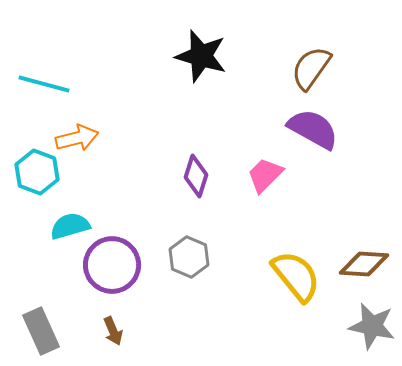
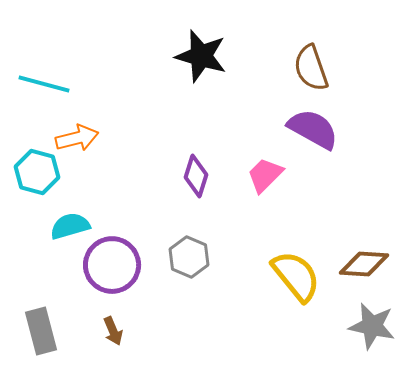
brown semicircle: rotated 54 degrees counterclockwise
cyan hexagon: rotated 6 degrees counterclockwise
gray rectangle: rotated 9 degrees clockwise
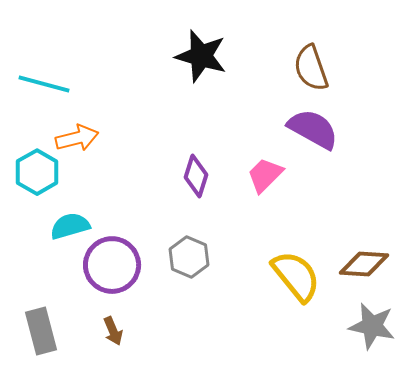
cyan hexagon: rotated 15 degrees clockwise
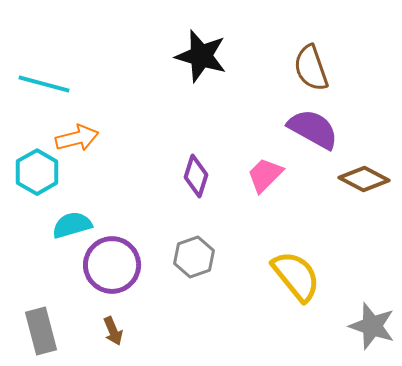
cyan semicircle: moved 2 px right, 1 px up
gray hexagon: moved 5 px right; rotated 18 degrees clockwise
brown diamond: moved 85 px up; rotated 24 degrees clockwise
gray star: rotated 6 degrees clockwise
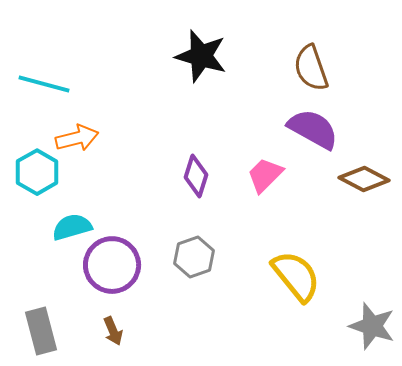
cyan semicircle: moved 2 px down
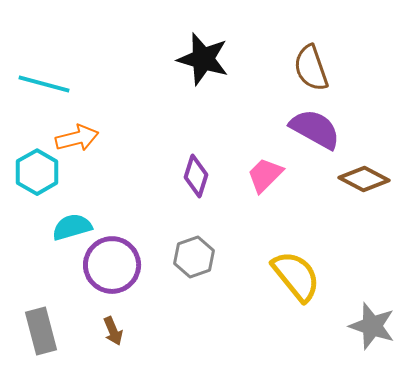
black star: moved 2 px right, 3 px down
purple semicircle: moved 2 px right
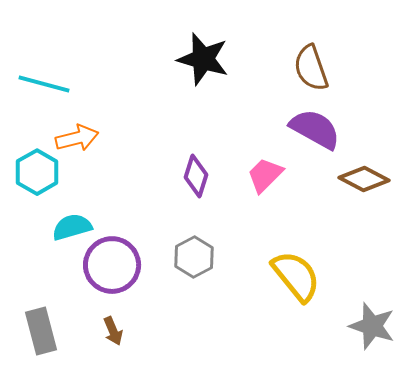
gray hexagon: rotated 9 degrees counterclockwise
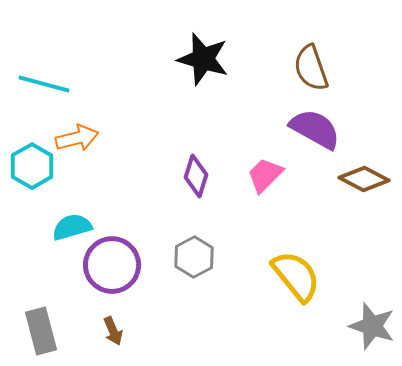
cyan hexagon: moved 5 px left, 6 px up
